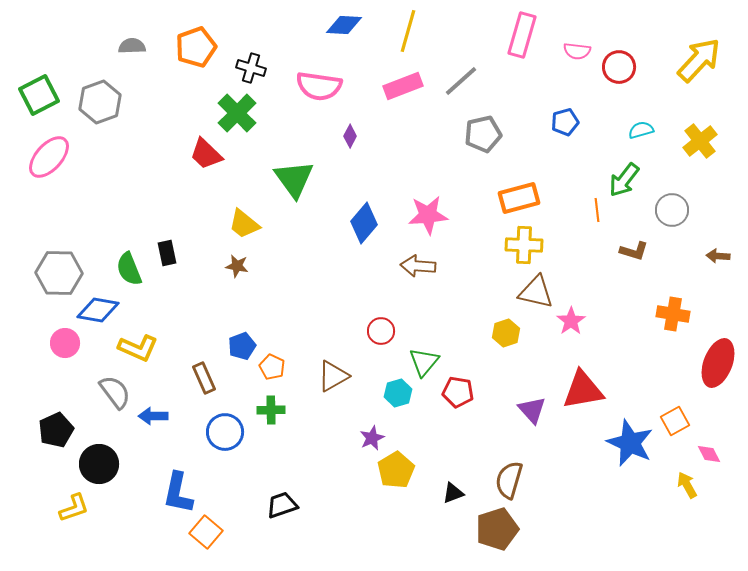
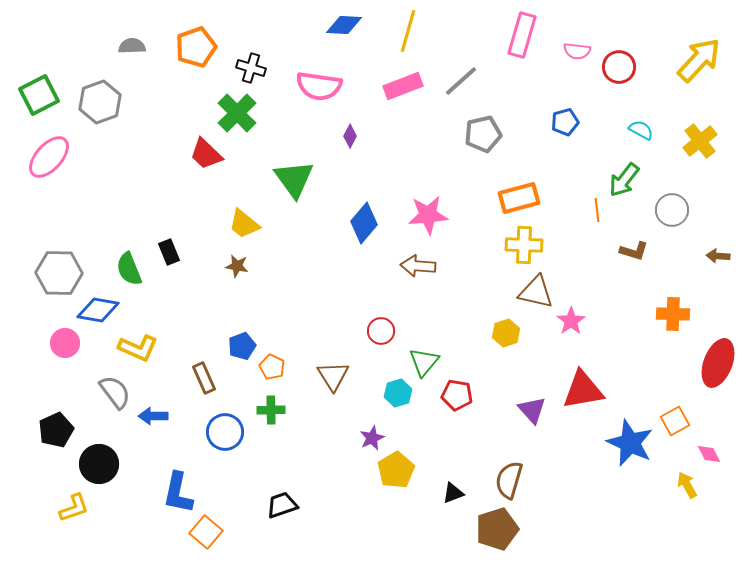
cyan semicircle at (641, 130): rotated 45 degrees clockwise
black rectangle at (167, 253): moved 2 px right, 1 px up; rotated 10 degrees counterclockwise
orange cross at (673, 314): rotated 8 degrees counterclockwise
brown triangle at (333, 376): rotated 32 degrees counterclockwise
red pentagon at (458, 392): moved 1 px left, 3 px down
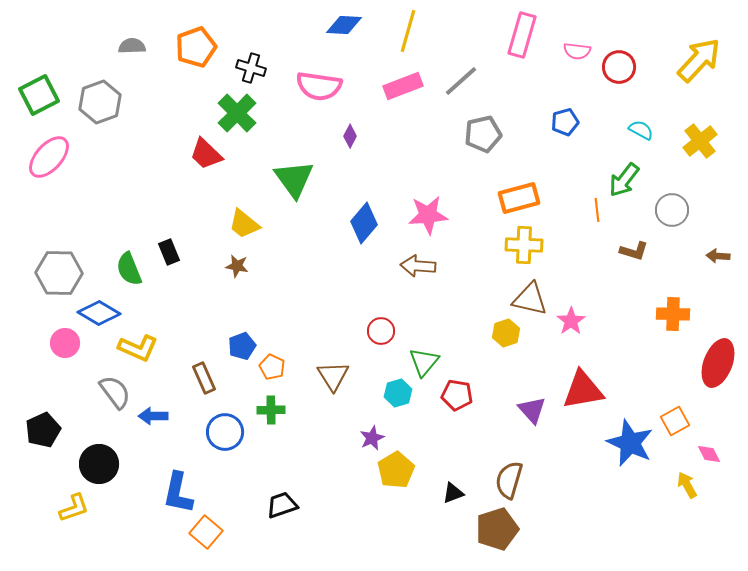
brown triangle at (536, 292): moved 6 px left, 7 px down
blue diamond at (98, 310): moved 1 px right, 3 px down; rotated 21 degrees clockwise
black pentagon at (56, 430): moved 13 px left
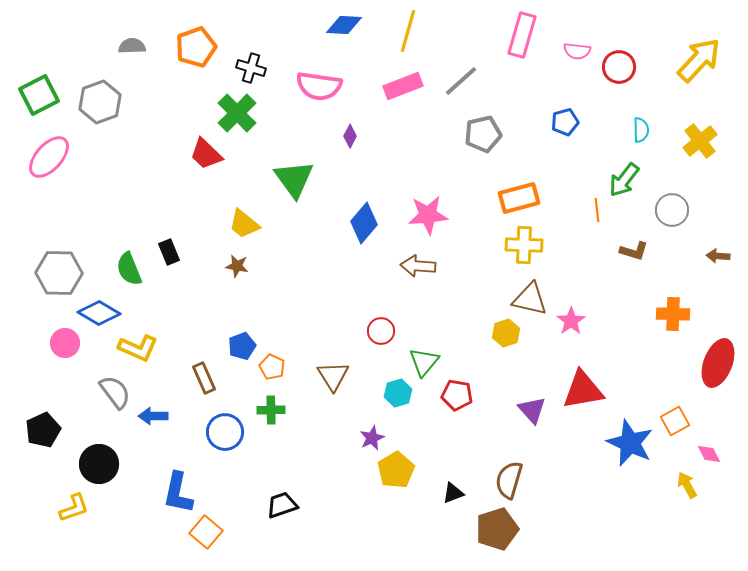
cyan semicircle at (641, 130): rotated 60 degrees clockwise
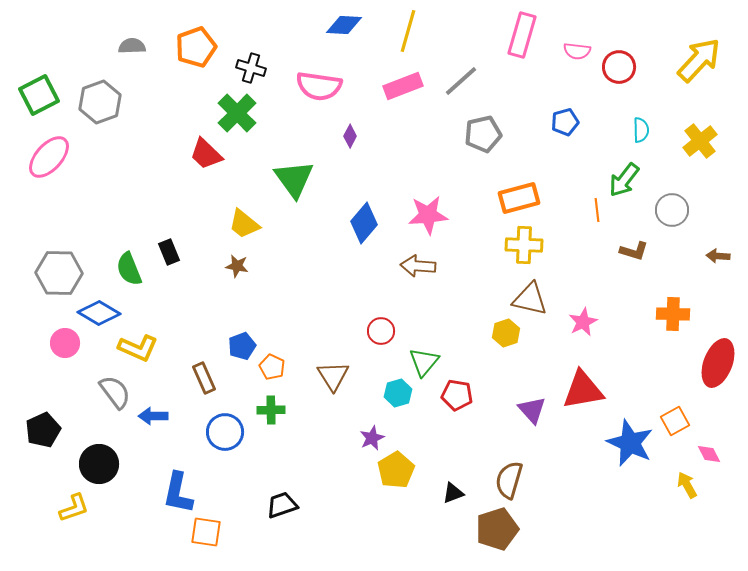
pink star at (571, 321): moved 12 px right, 1 px down; rotated 8 degrees clockwise
orange square at (206, 532): rotated 32 degrees counterclockwise
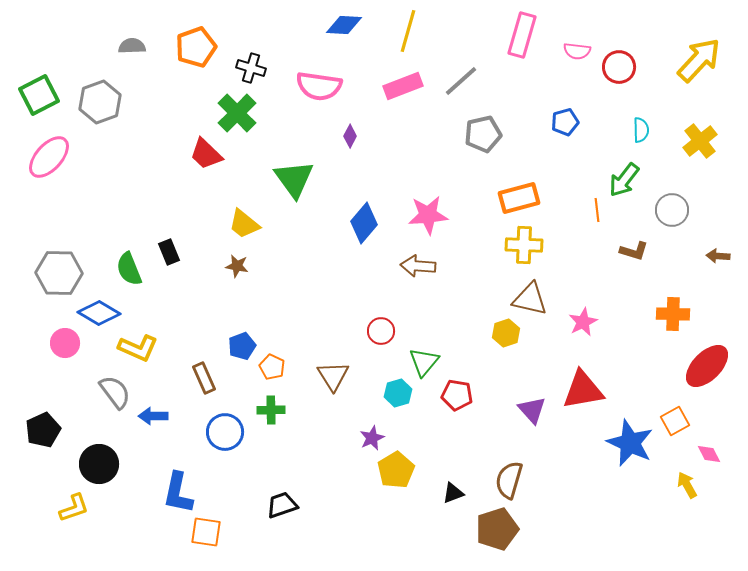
red ellipse at (718, 363): moved 11 px left, 3 px down; rotated 24 degrees clockwise
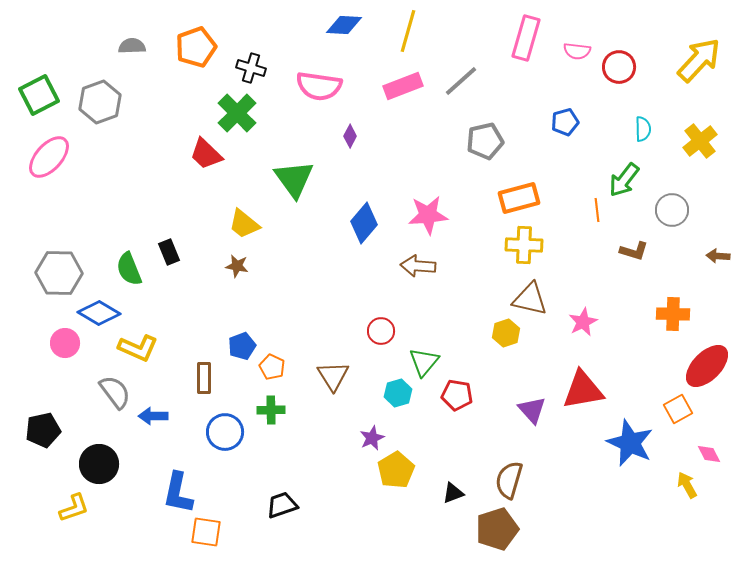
pink rectangle at (522, 35): moved 4 px right, 3 px down
cyan semicircle at (641, 130): moved 2 px right, 1 px up
gray pentagon at (483, 134): moved 2 px right, 7 px down
brown rectangle at (204, 378): rotated 24 degrees clockwise
orange square at (675, 421): moved 3 px right, 12 px up
black pentagon at (43, 430): rotated 12 degrees clockwise
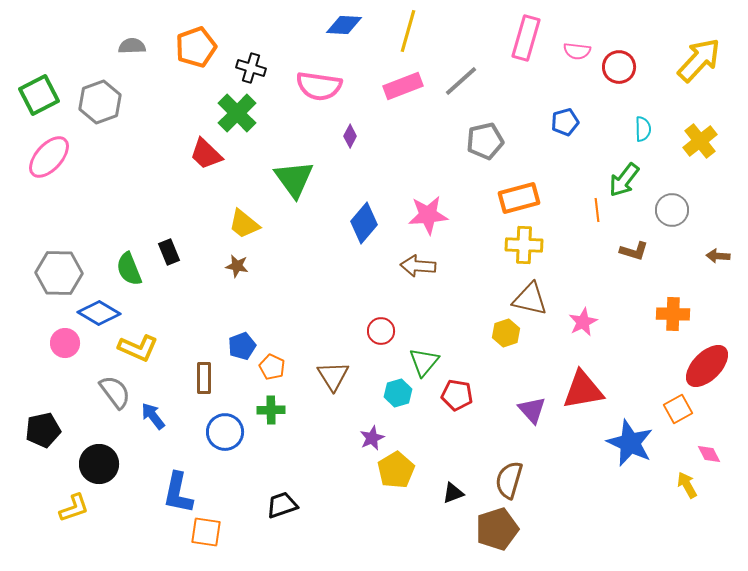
blue arrow at (153, 416): rotated 52 degrees clockwise
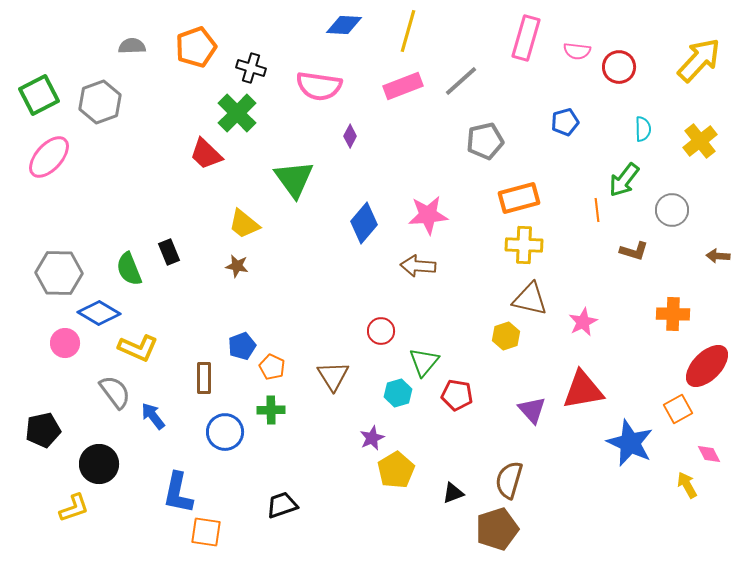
yellow hexagon at (506, 333): moved 3 px down
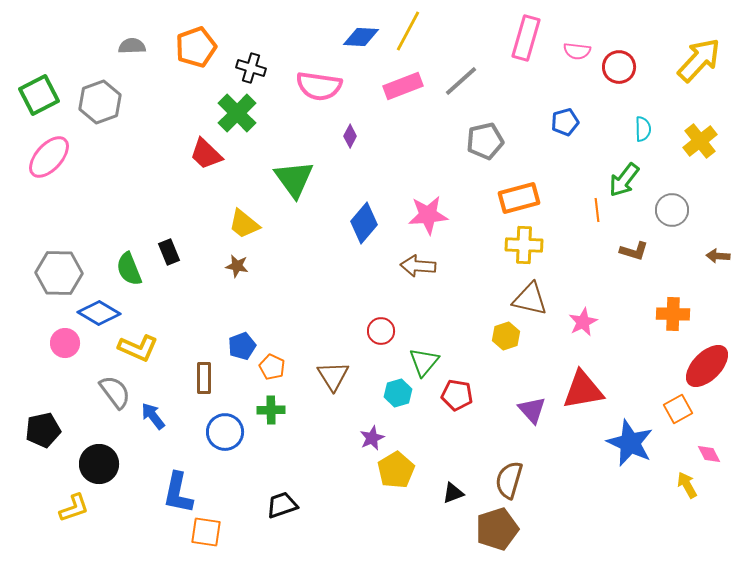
blue diamond at (344, 25): moved 17 px right, 12 px down
yellow line at (408, 31): rotated 12 degrees clockwise
